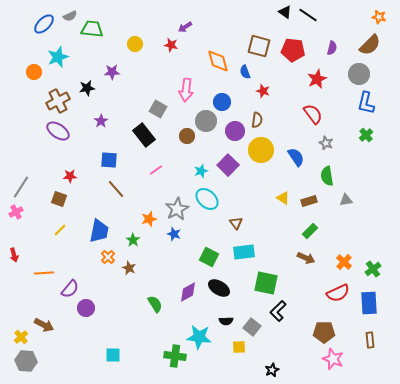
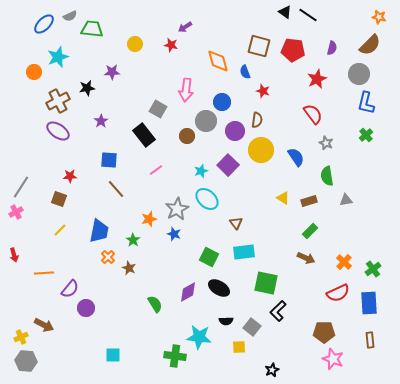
yellow cross at (21, 337): rotated 16 degrees clockwise
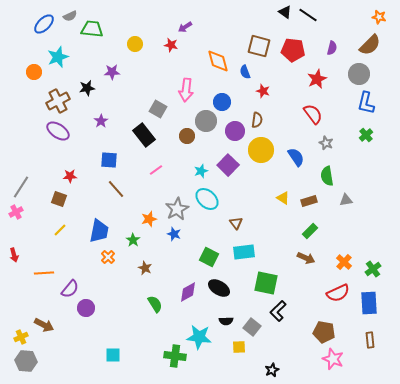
brown star at (129, 268): moved 16 px right
brown pentagon at (324, 332): rotated 10 degrees clockwise
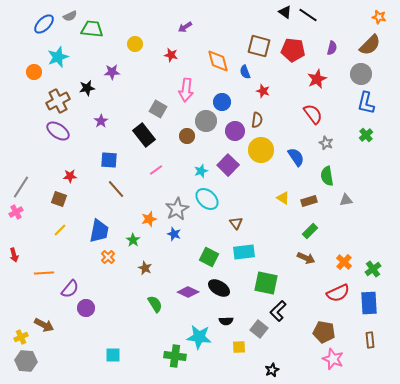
red star at (171, 45): moved 10 px down
gray circle at (359, 74): moved 2 px right
purple diamond at (188, 292): rotated 55 degrees clockwise
gray square at (252, 327): moved 7 px right, 2 px down
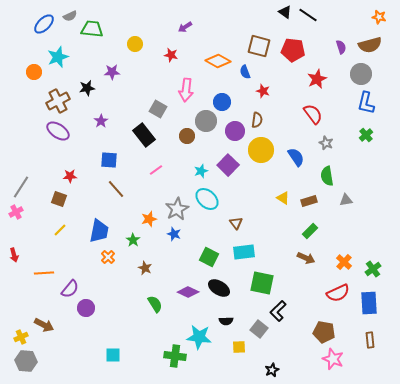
brown semicircle at (370, 45): rotated 30 degrees clockwise
purple semicircle at (332, 48): moved 9 px right, 1 px up; rotated 32 degrees counterclockwise
orange diamond at (218, 61): rotated 45 degrees counterclockwise
green square at (266, 283): moved 4 px left
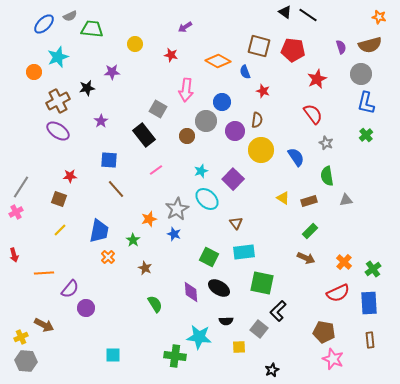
purple square at (228, 165): moved 5 px right, 14 px down
purple diamond at (188, 292): moved 3 px right; rotated 60 degrees clockwise
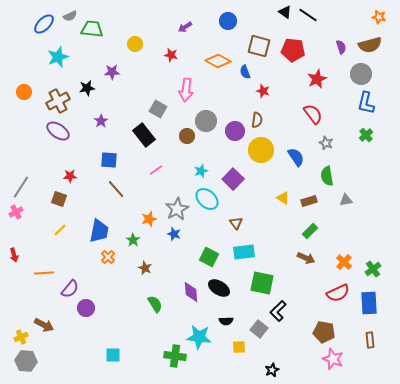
orange circle at (34, 72): moved 10 px left, 20 px down
blue circle at (222, 102): moved 6 px right, 81 px up
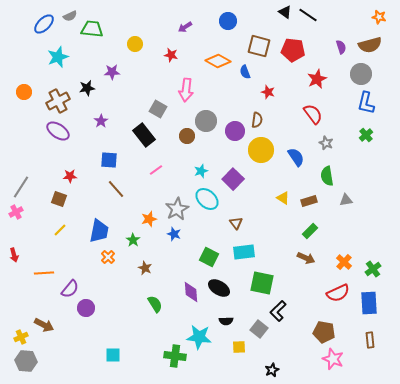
red star at (263, 91): moved 5 px right, 1 px down
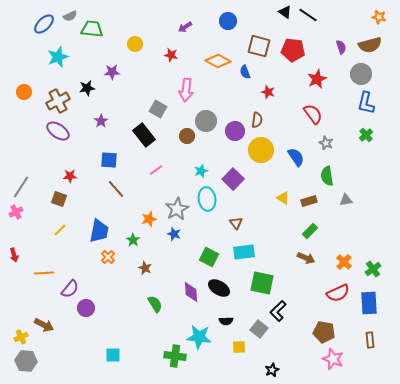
cyan ellipse at (207, 199): rotated 40 degrees clockwise
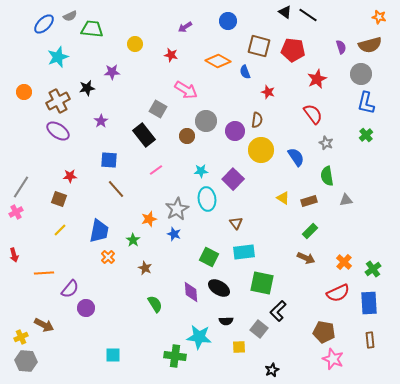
pink arrow at (186, 90): rotated 65 degrees counterclockwise
cyan star at (201, 171): rotated 16 degrees clockwise
